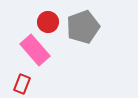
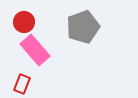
red circle: moved 24 px left
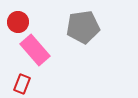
red circle: moved 6 px left
gray pentagon: rotated 12 degrees clockwise
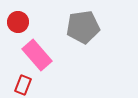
pink rectangle: moved 2 px right, 5 px down
red rectangle: moved 1 px right, 1 px down
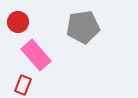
pink rectangle: moved 1 px left
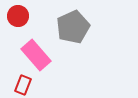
red circle: moved 6 px up
gray pentagon: moved 10 px left; rotated 16 degrees counterclockwise
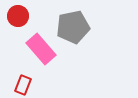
gray pentagon: rotated 12 degrees clockwise
pink rectangle: moved 5 px right, 6 px up
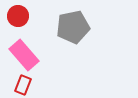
pink rectangle: moved 17 px left, 6 px down
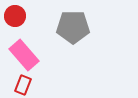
red circle: moved 3 px left
gray pentagon: rotated 12 degrees clockwise
